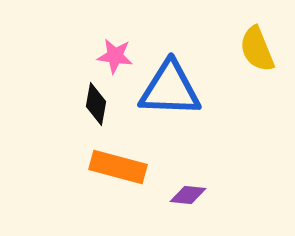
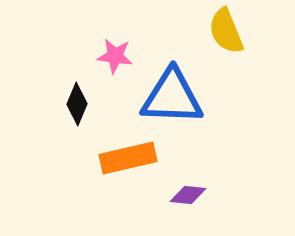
yellow semicircle: moved 31 px left, 18 px up
blue triangle: moved 2 px right, 8 px down
black diamond: moved 19 px left; rotated 12 degrees clockwise
orange rectangle: moved 10 px right, 9 px up; rotated 28 degrees counterclockwise
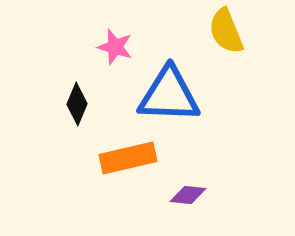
pink star: moved 9 px up; rotated 9 degrees clockwise
blue triangle: moved 3 px left, 2 px up
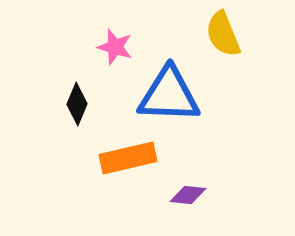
yellow semicircle: moved 3 px left, 3 px down
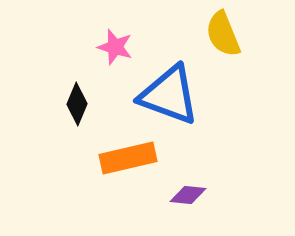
blue triangle: rotated 18 degrees clockwise
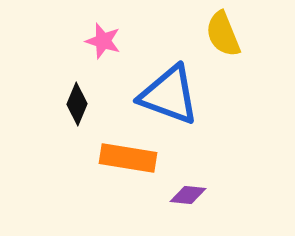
pink star: moved 12 px left, 6 px up
orange rectangle: rotated 22 degrees clockwise
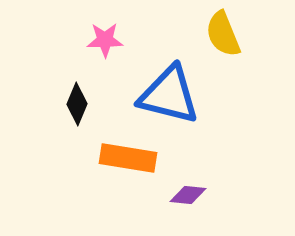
pink star: moved 2 px right, 1 px up; rotated 18 degrees counterclockwise
blue triangle: rotated 6 degrees counterclockwise
